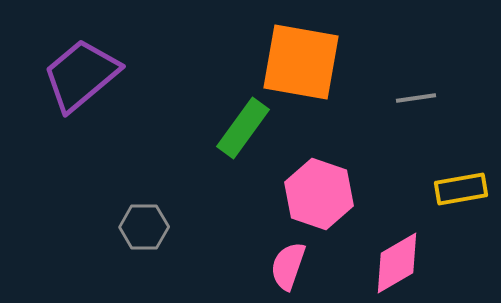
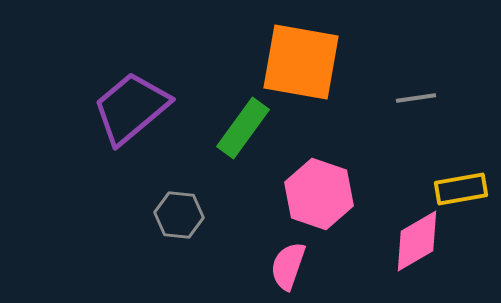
purple trapezoid: moved 50 px right, 33 px down
gray hexagon: moved 35 px right, 12 px up; rotated 6 degrees clockwise
pink diamond: moved 20 px right, 22 px up
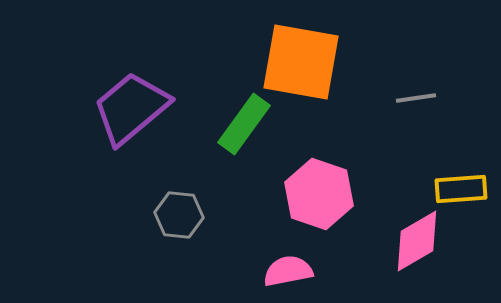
green rectangle: moved 1 px right, 4 px up
yellow rectangle: rotated 6 degrees clockwise
pink semicircle: moved 5 px down; rotated 60 degrees clockwise
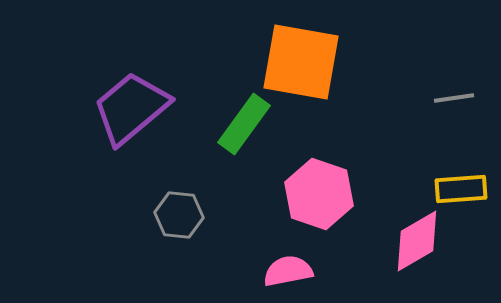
gray line: moved 38 px right
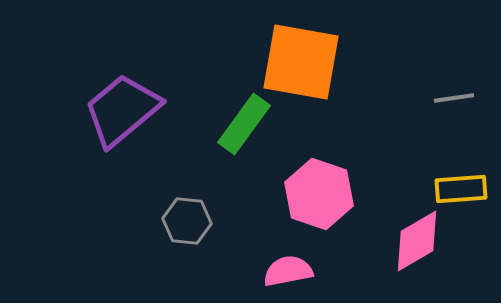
purple trapezoid: moved 9 px left, 2 px down
gray hexagon: moved 8 px right, 6 px down
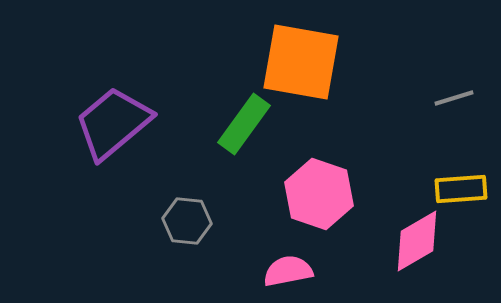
gray line: rotated 9 degrees counterclockwise
purple trapezoid: moved 9 px left, 13 px down
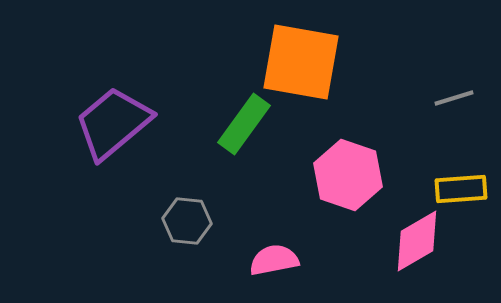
pink hexagon: moved 29 px right, 19 px up
pink semicircle: moved 14 px left, 11 px up
